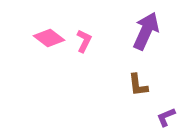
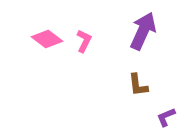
purple arrow: moved 3 px left
pink diamond: moved 2 px left, 1 px down
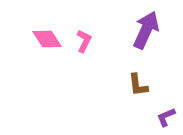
purple arrow: moved 3 px right, 1 px up
pink diamond: rotated 20 degrees clockwise
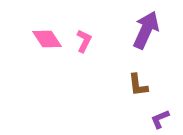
purple L-shape: moved 6 px left, 2 px down
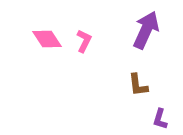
purple L-shape: rotated 50 degrees counterclockwise
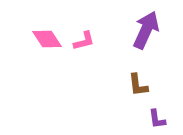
pink L-shape: rotated 50 degrees clockwise
purple L-shape: moved 3 px left; rotated 25 degrees counterclockwise
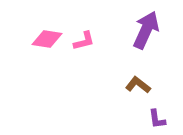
pink diamond: rotated 48 degrees counterclockwise
brown L-shape: rotated 135 degrees clockwise
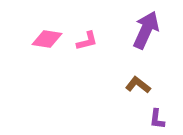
pink L-shape: moved 3 px right
purple L-shape: rotated 15 degrees clockwise
